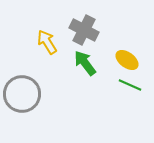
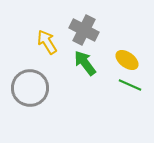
gray circle: moved 8 px right, 6 px up
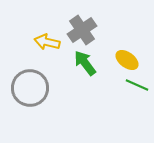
gray cross: moved 2 px left; rotated 28 degrees clockwise
yellow arrow: rotated 45 degrees counterclockwise
green line: moved 7 px right
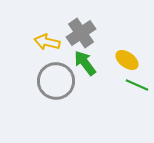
gray cross: moved 1 px left, 3 px down
gray circle: moved 26 px right, 7 px up
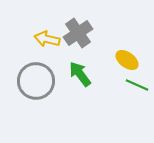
gray cross: moved 3 px left
yellow arrow: moved 3 px up
green arrow: moved 5 px left, 11 px down
gray circle: moved 20 px left
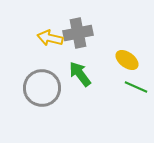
gray cross: rotated 24 degrees clockwise
yellow arrow: moved 3 px right, 1 px up
gray circle: moved 6 px right, 7 px down
green line: moved 1 px left, 2 px down
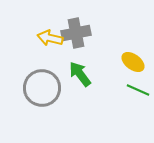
gray cross: moved 2 px left
yellow ellipse: moved 6 px right, 2 px down
green line: moved 2 px right, 3 px down
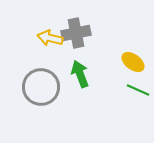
green arrow: rotated 16 degrees clockwise
gray circle: moved 1 px left, 1 px up
